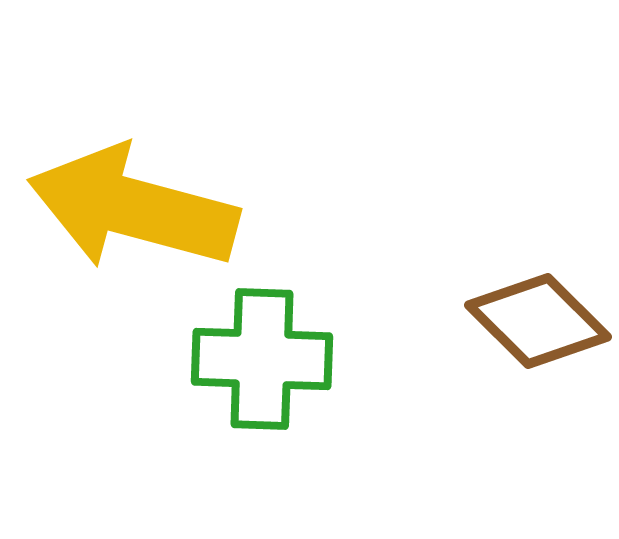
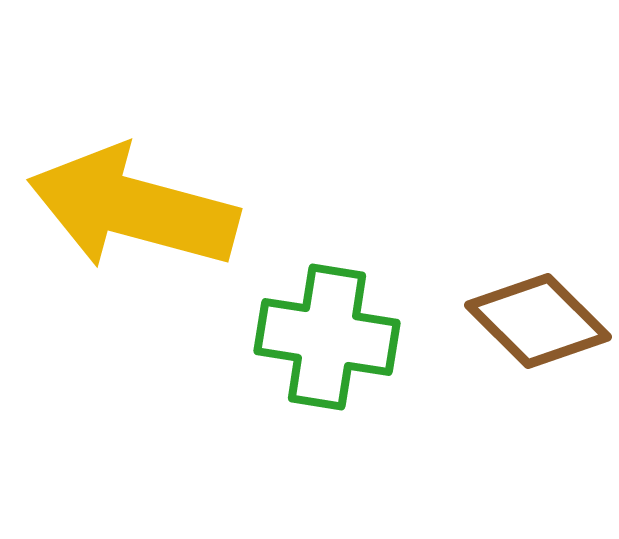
green cross: moved 65 px right, 22 px up; rotated 7 degrees clockwise
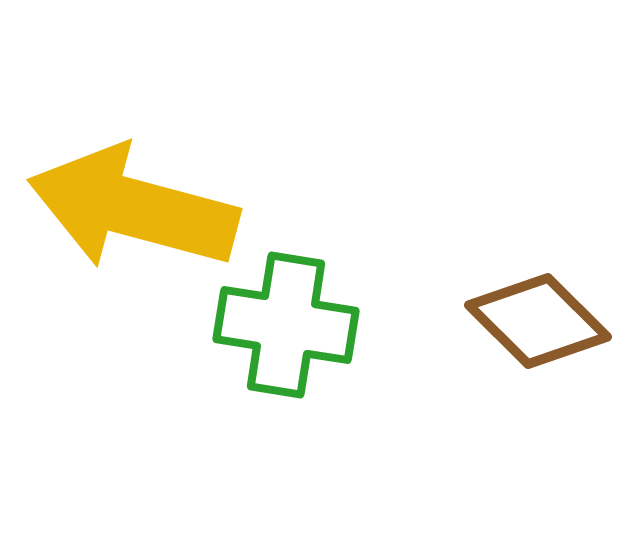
green cross: moved 41 px left, 12 px up
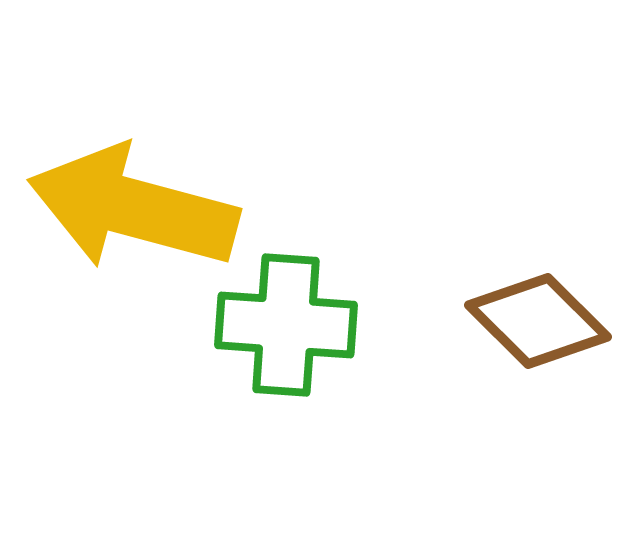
green cross: rotated 5 degrees counterclockwise
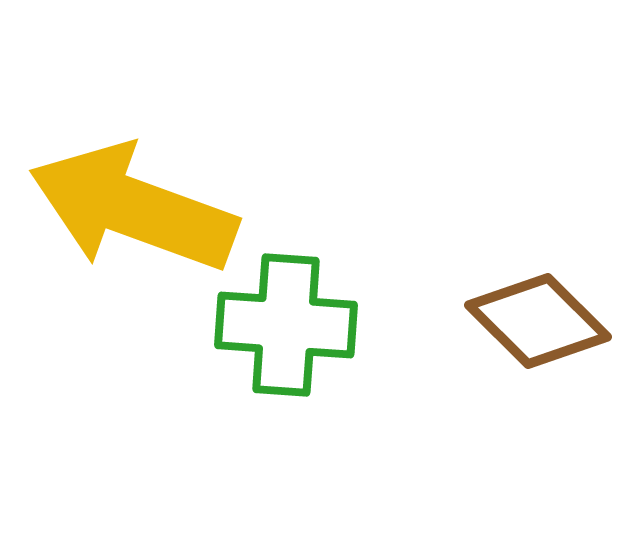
yellow arrow: rotated 5 degrees clockwise
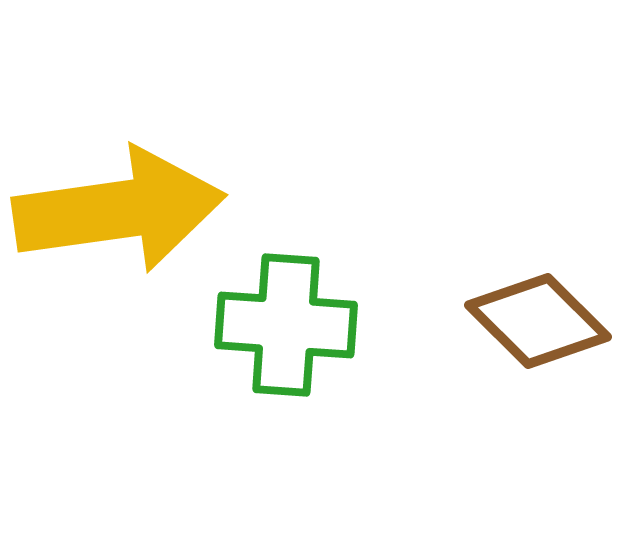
yellow arrow: moved 14 px left, 2 px down; rotated 152 degrees clockwise
